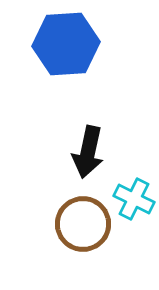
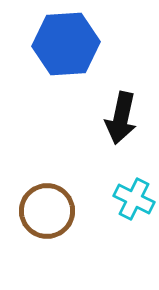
black arrow: moved 33 px right, 34 px up
brown circle: moved 36 px left, 13 px up
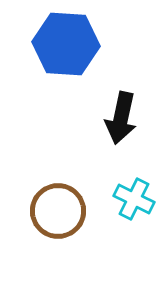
blue hexagon: rotated 8 degrees clockwise
brown circle: moved 11 px right
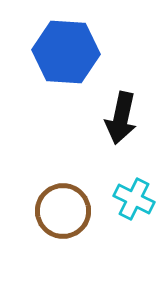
blue hexagon: moved 8 px down
brown circle: moved 5 px right
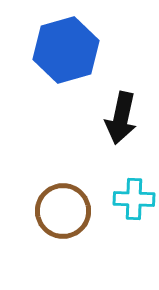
blue hexagon: moved 2 px up; rotated 20 degrees counterclockwise
cyan cross: rotated 24 degrees counterclockwise
